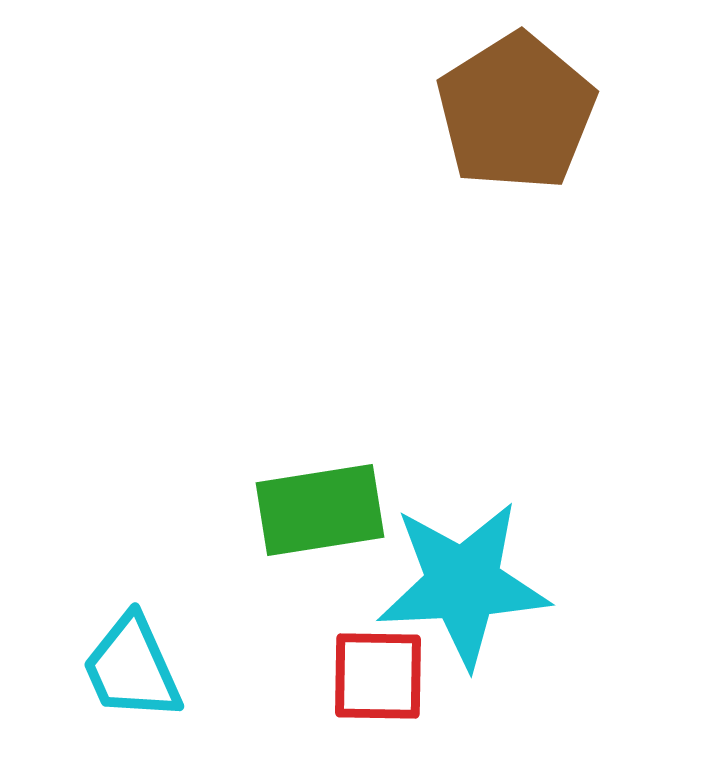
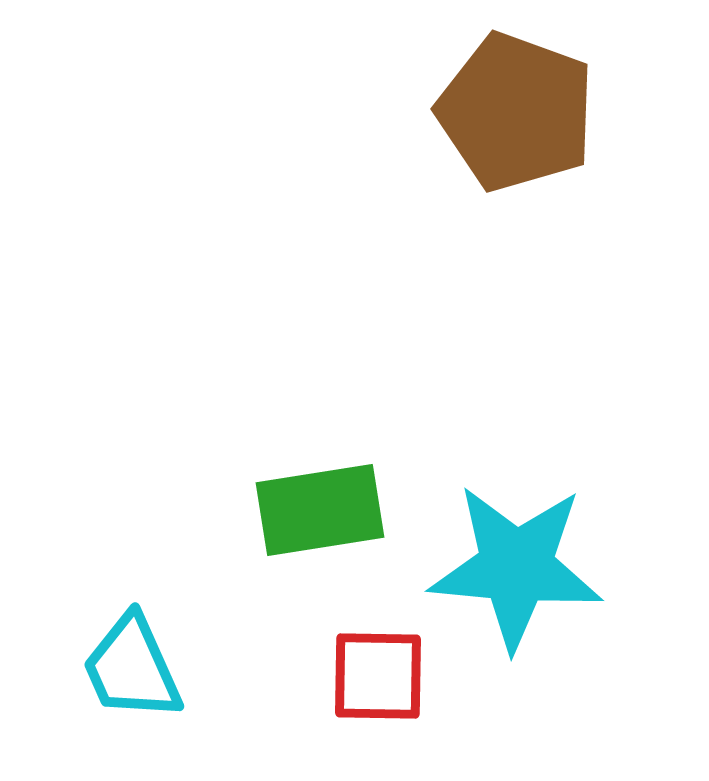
brown pentagon: rotated 20 degrees counterclockwise
cyan star: moved 53 px right, 17 px up; rotated 8 degrees clockwise
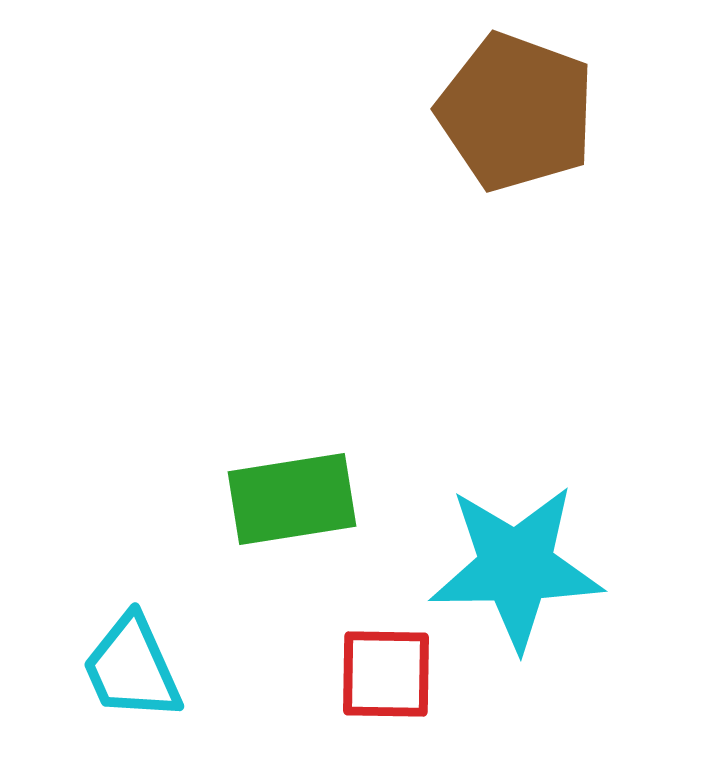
green rectangle: moved 28 px left, 11 px up
cyan star: rotated 6 degrees counterclockwise
red square: moved 8 px right, 2 px up
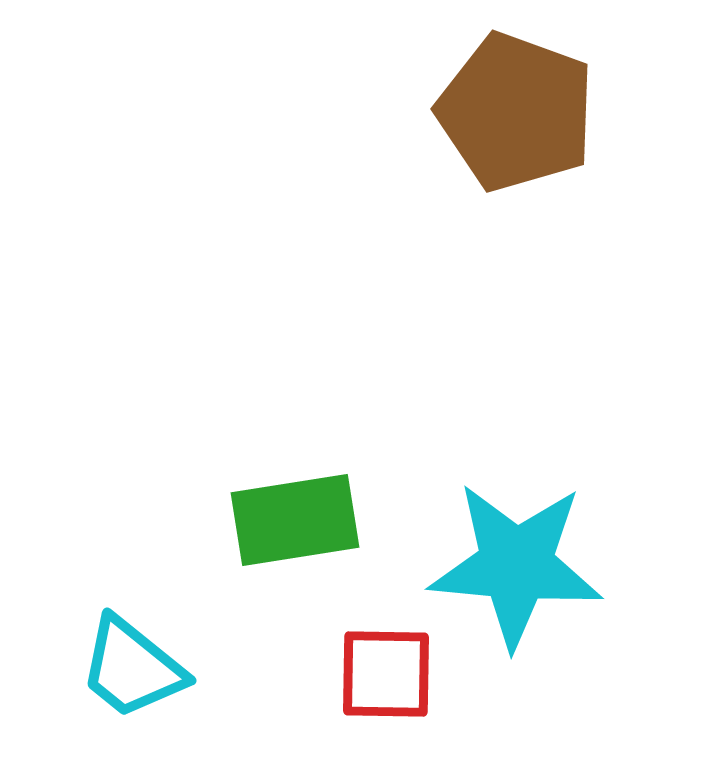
green rectangle: moved 3 px right, 21 px down
cyan star: moved 2 px up; rotated 6 degrees clockwise
cyan trapezoid: rotated 27 degrees counterclockwise
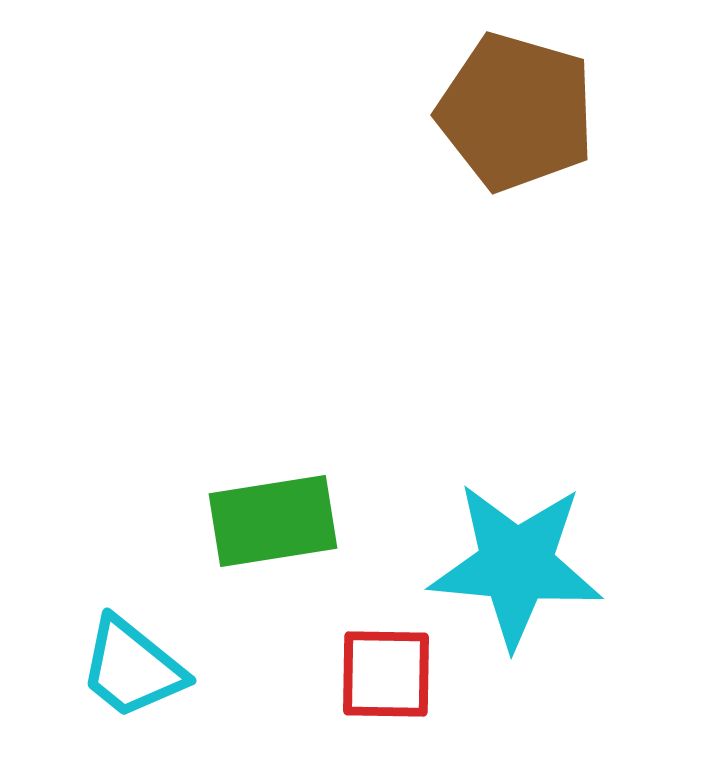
brown pentagon: rotated 4 degrees counterclockwise
green rectangle: moved 22 px left, 1 px down
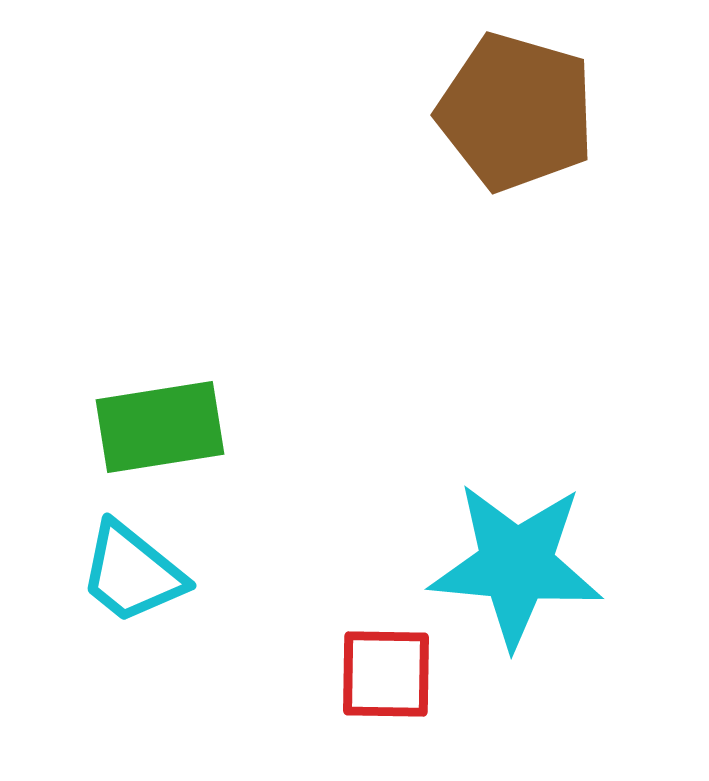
green rectangle: moved 113 px left, 94 px up
cyan trapezoid: moved 95 px up
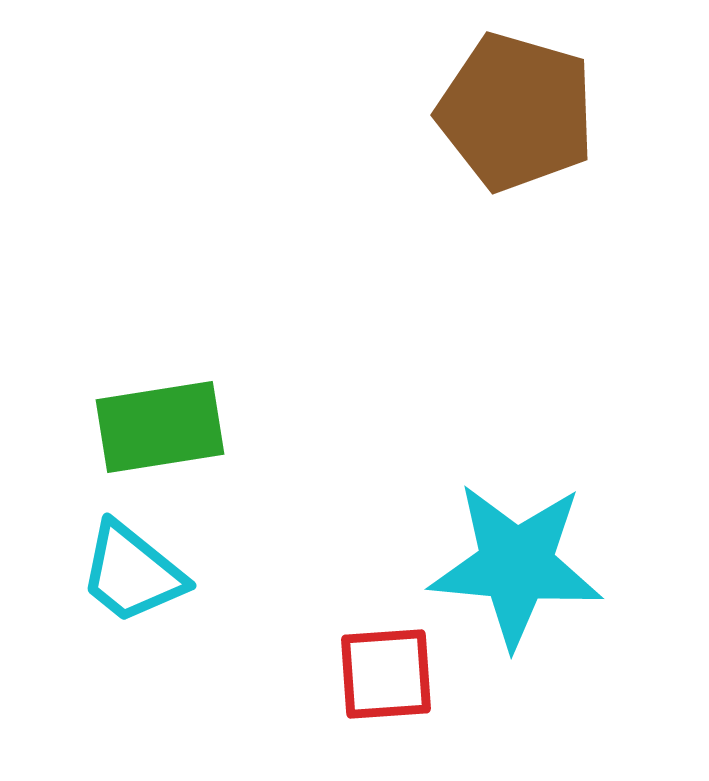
red square: rotated 5 degrees counterclockwise
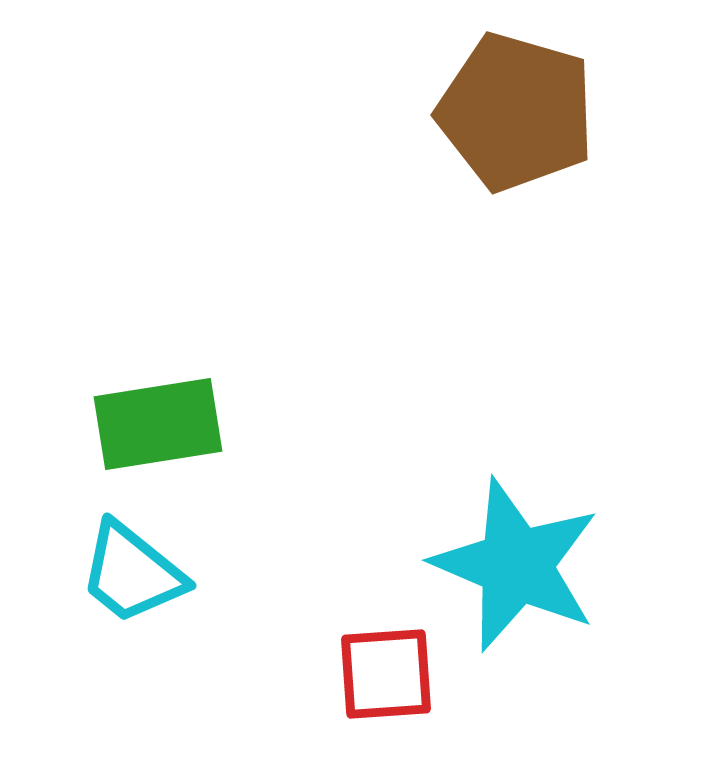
green rectangle: moved 2 px left, 3 px up
cyan star: rotated 18 degrees clockwise
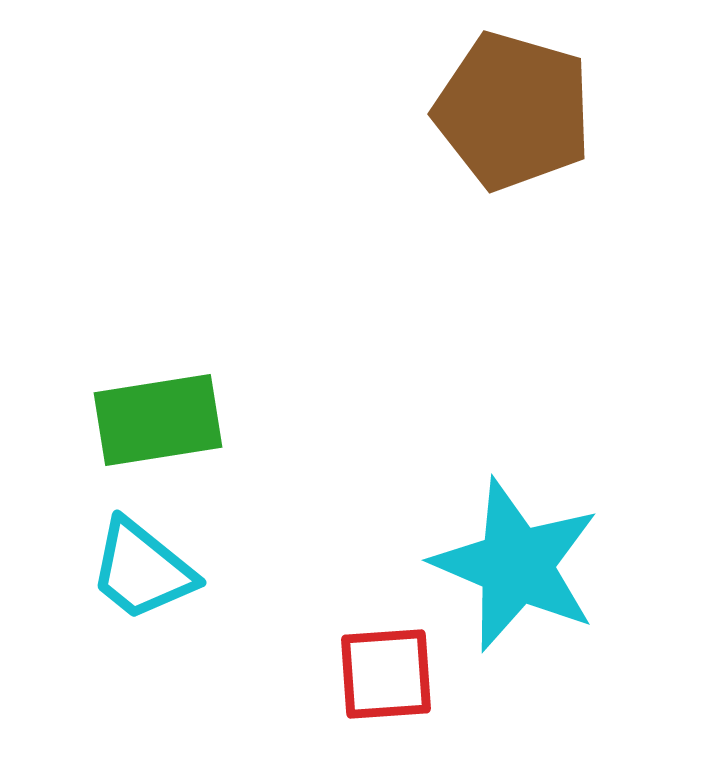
brown pentagon: moved 3 px left, 1 px up
green rectangle: moved 4 px up
cyan trapezoid: moved 10 px right, 3 px up
